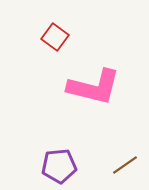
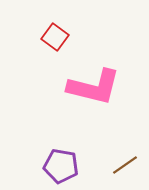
purple pentagon: moved 2 px right; rotated 16 degrees clockwise
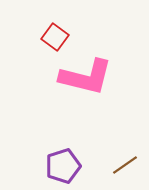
pink L-shape: moved 8 px left, 10 px up
purple pentagon: moved 2 px right; rotated 28 degrees counterclockwise
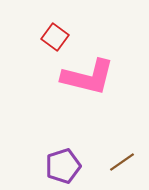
pink L-shape: moved 2 px right
brown line: moved 3 px left, 3 px up
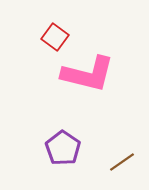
pink L-shape: moved 3 px up
purple pentagon: moved 18 px up; rotated 20 degrees counterclockwise
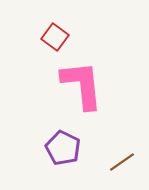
pink L-shape: moved 6 px left, 11 px down; rotated 110 degrees counterclockwise
purple pentagon: rotated 8 degrees counterclockwise
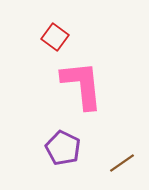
brown line: moved 1 px down
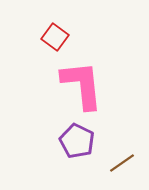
purple pentagon: moved 14 px right, 7 px up
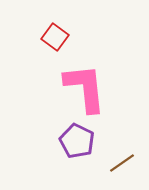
pink L-shape: moved 3 px right, 3 px down
